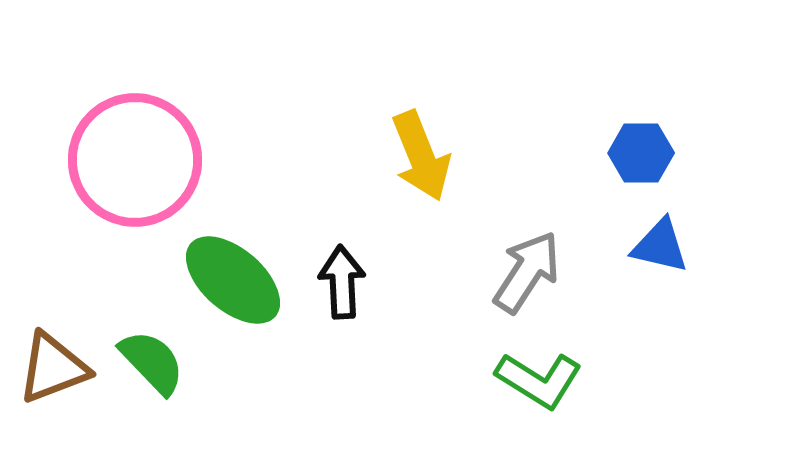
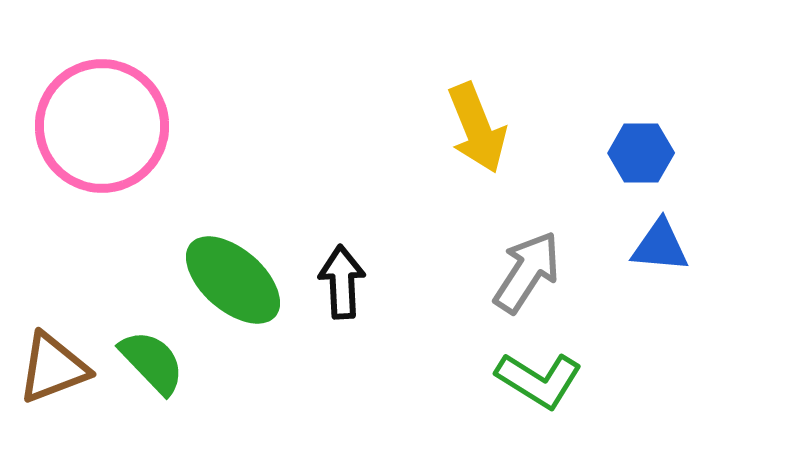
yellow arrow: moved 56 px right, 28 px up
pink circle: moved 33 px left, 34 px up
blue triangle: rotated 8 degrees counterclockwise
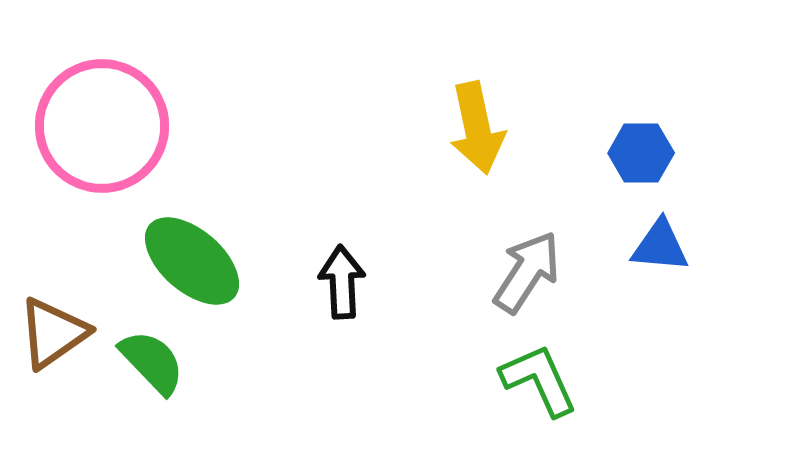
yellow arrow: rotated 10 degrees clockwise
green ellipse: moved 41 px left, 19 px up
brown triangle: moved 35 px up; rotated 14 degrees counterclockwise
green L-shape: rotated 146 degrees counterclockwise
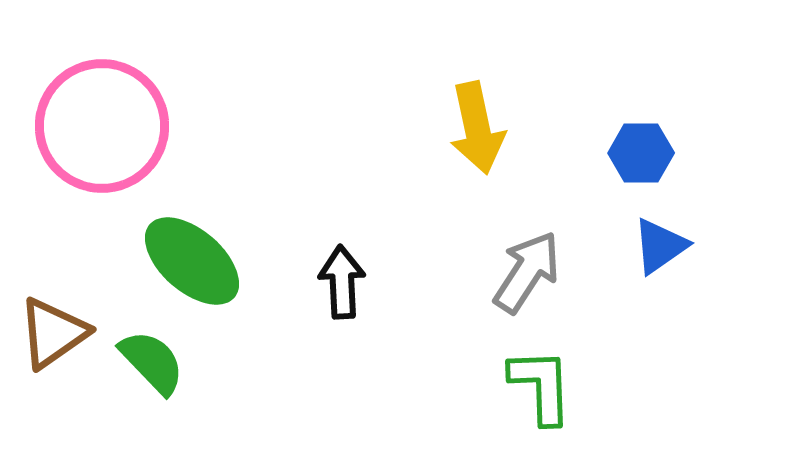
blue triangle: rotated 40 degrees counterclockwise
green L-shape: moved 2 px right, 6 px down; rotated 22 degrees clockwise
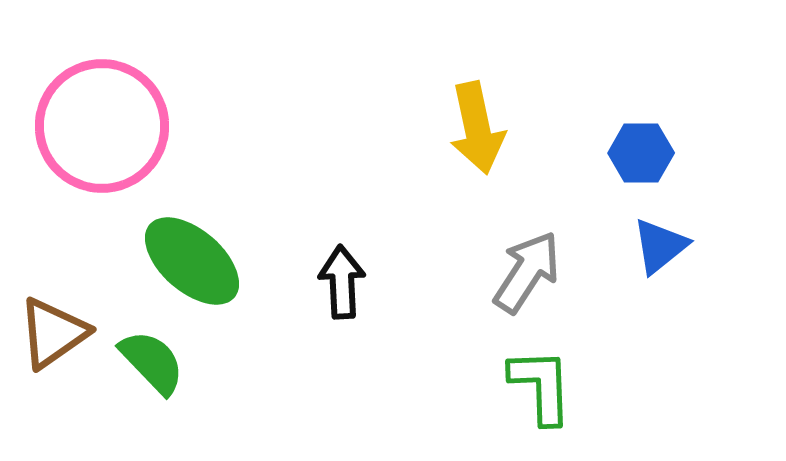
blue triangle: rotated 4 degrees counterclockwise
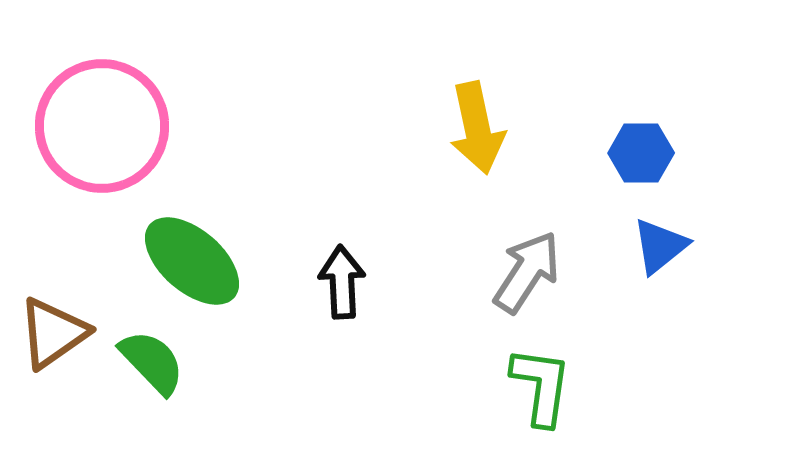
green L-shape: rotated 10 degrees clockwise
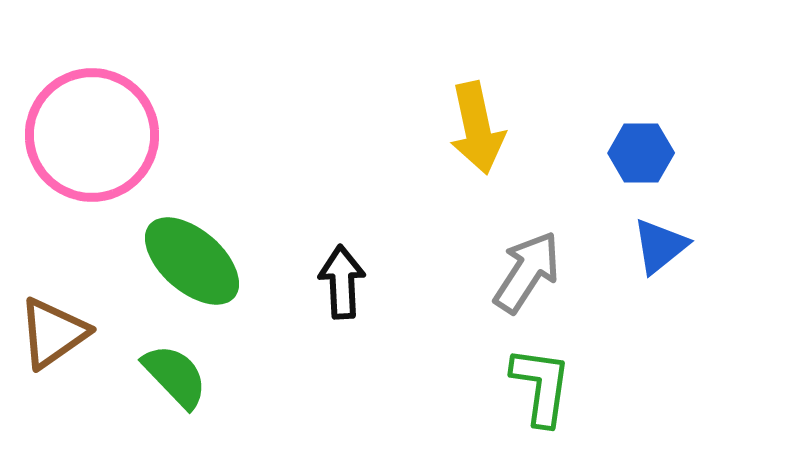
pink circle: moved 10 px left, 9 px down
green semicircle: moved 23 px right, 14 px down
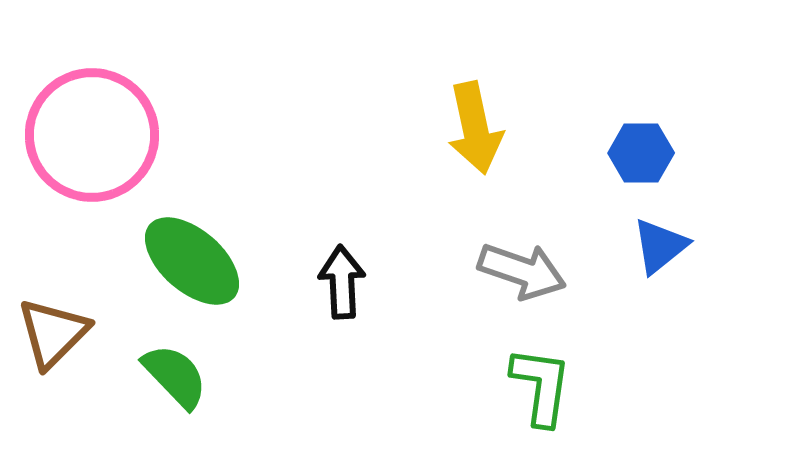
yellow arrow: moved 2 px left
gray arrow: moved 5 px left, 1 px up; rotated 76 degrees clockwise
brown triangle: rotated 10 degrees counterclockwise
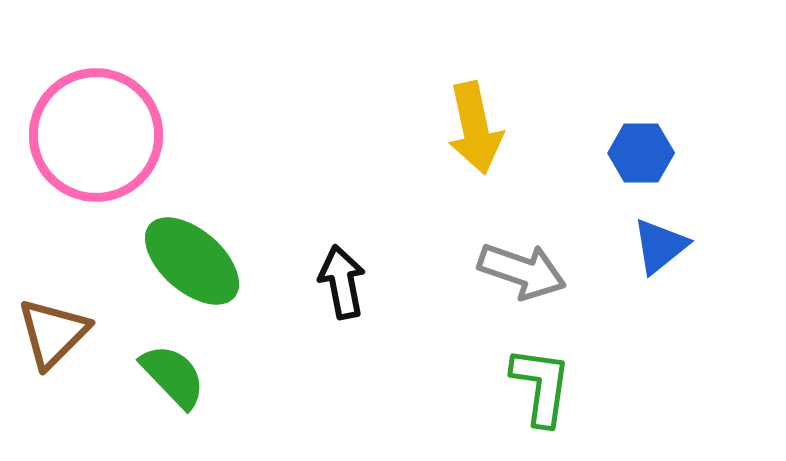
pink circle: moved 4 px right
black arrow: rotated 8 degrees counterclockwise
green semicircle: moved 2 px left
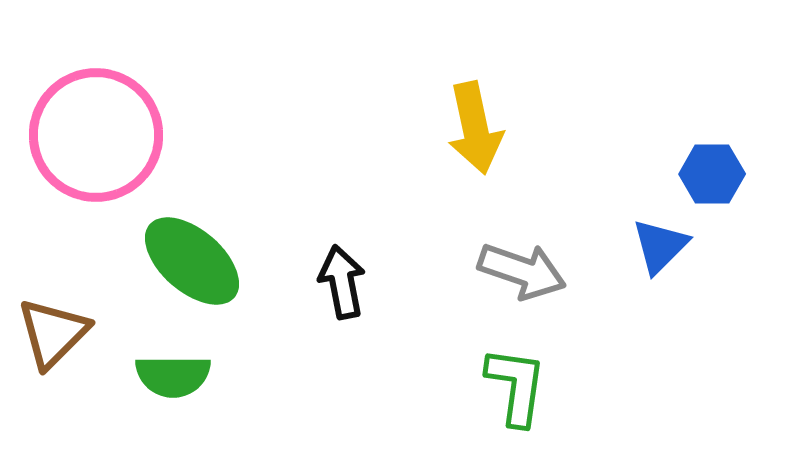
blue hexagon: moved 71 px right, 21 px down
blue triangle: rotated 6 degrees counterclockwise
green semicircle: rotated 134 degrees clockwise
green L-shape: moved 25 px left
